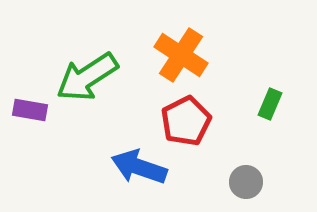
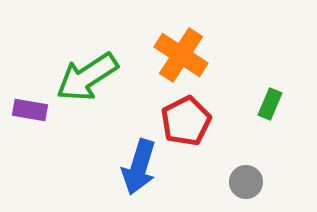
blue arrow: rotated 92 degrees counterclockwise
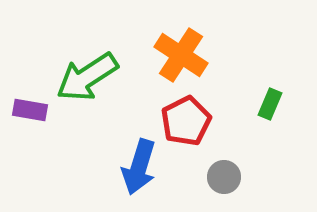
gray circle: moved 22 px left, 5 px up
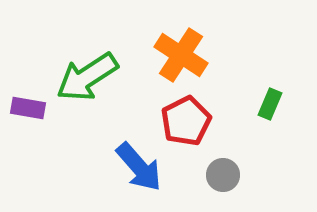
purple rectangle: moved 2 px left, 2 px up
blue arrow: rotated 58 degrees counterclockwise
gray circle: moved 1 px left, 2 px up
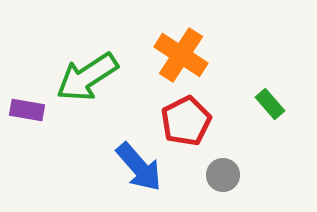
green rectangle: rotated 64 degrees counterclockwise
purple rectangle: moved 1 px left, 2 px down
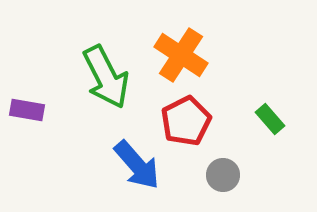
green arrow: moved 19 px right; rotated 84 degrees counterclockwise
green rectangle: moved 15 px down
blue arrow: moved 2 px left, 2 px up
